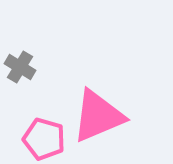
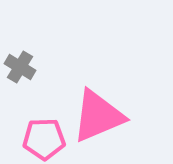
pink pentagon: rotated 18 degrees counterclockwise
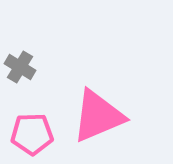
pink pentagon: moved 12 px left, 5 px up
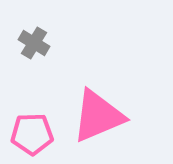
gray cross: moved 14 px right, 24 px up
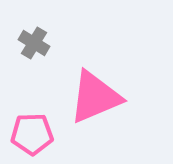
pink triangle: moved 3 px left, 19 px up
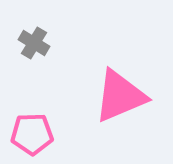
pink triangle: moved 25 px right, 1 px up
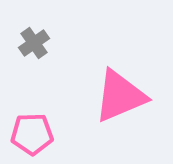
gray cross: rotated 24 degrees clockwise
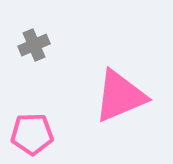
gray cross: moved 2 px down; rotated 12 degrees clockwise
